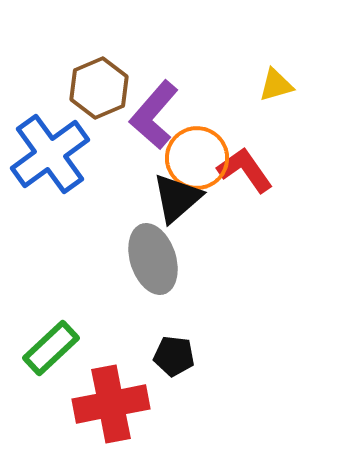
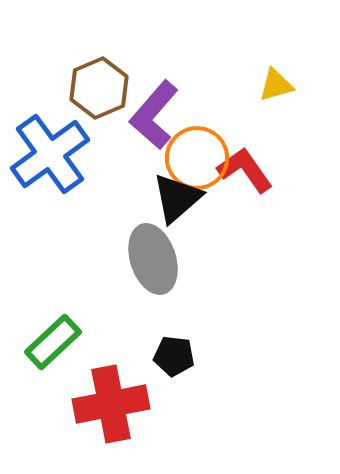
green rectangle: moved 2 px right, 6 px up
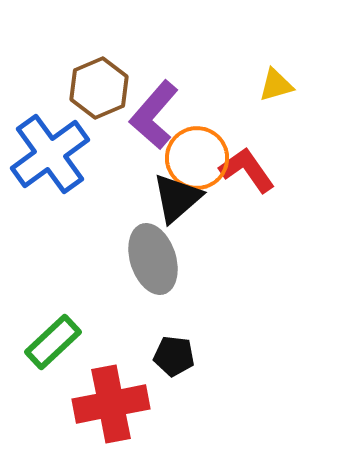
red L-shape: moved 2 px right
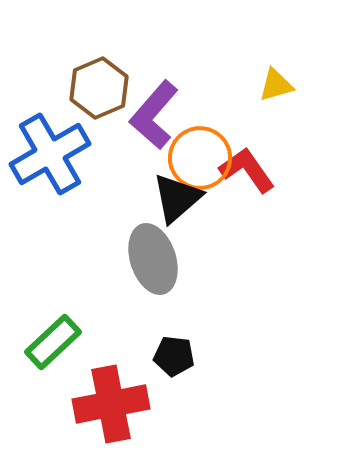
blue cross: rotated 6 degrees clockwise
orange circle: moved 3 px right
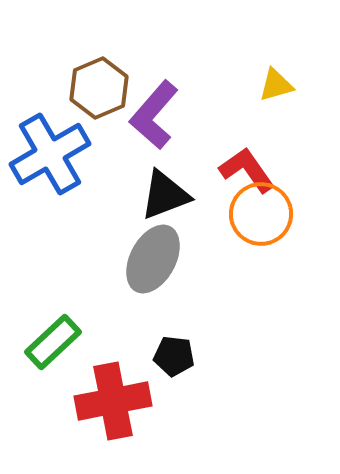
orange circle: moved 61 px right, 56 px down
black triangle: moved 12 px left, 3 px up; rotated 20 degrees clockwise
gray ellipse: rotated 46 degrees clockwise
red cross: moved 2 px right, 3 px up
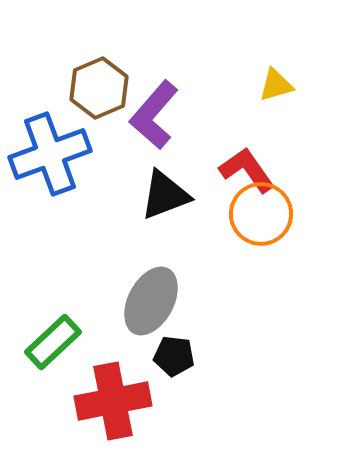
blue cross: rotated 10 degrees clockwise
gray ellipse: moved 2 px left, 42 px down
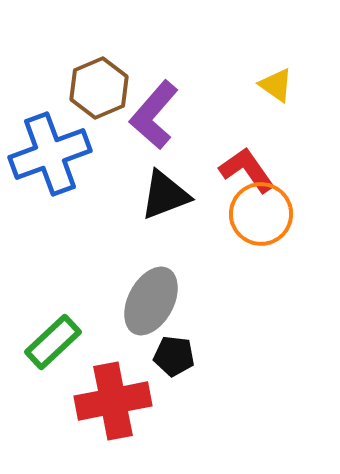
yellow triangle: rotated 51 degrees clockwise
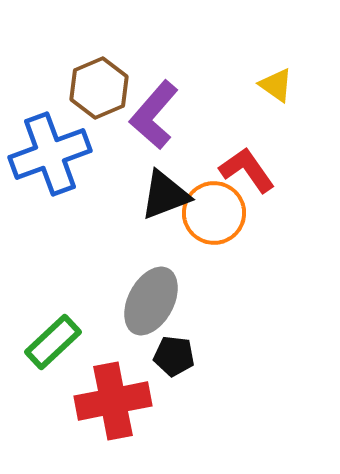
orange circle: moved 47 px left, 1 px up
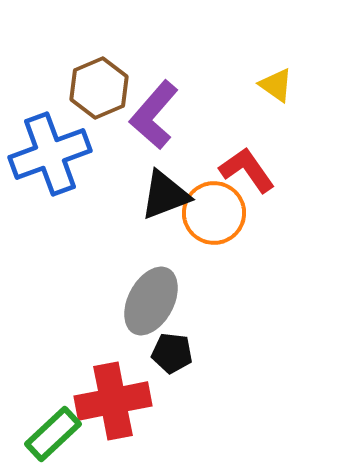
green rectangle: moved 92 px down
black pentagon: moved 2 px left, 3 px up
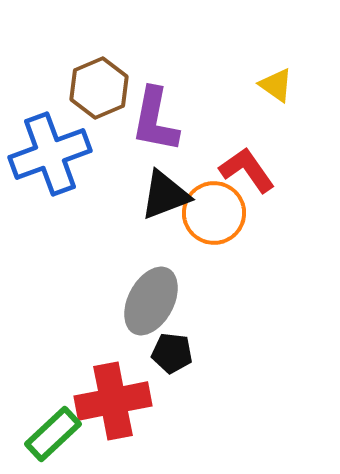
purple L-shape: moved 1 px right, 5 px down; rotated 30 degrees counterclockwise
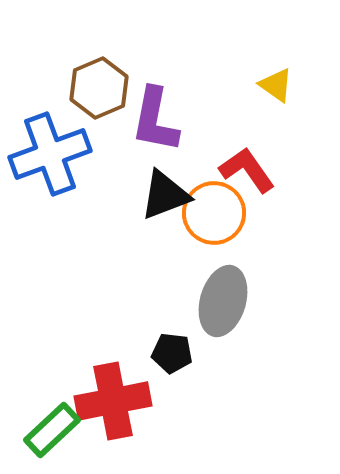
gray ellipse: moved 72 px right; rotated 12 degrees counterclockwise
green rectangle: moved 1 px left, 4 px up
